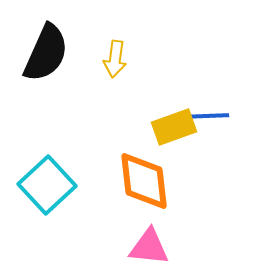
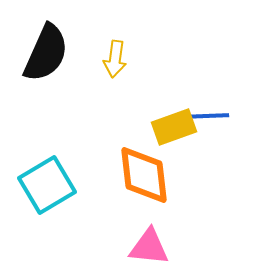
orange diamond: moved 6 px up
cyan square: rotated 12 degrees clockwise
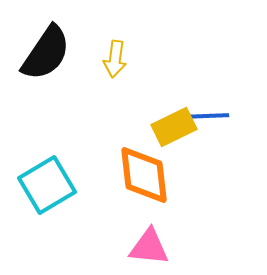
black semicircle: rotated 10 degrees clockwise
yellow rectangle: rotated 6 degrees counterclockwise
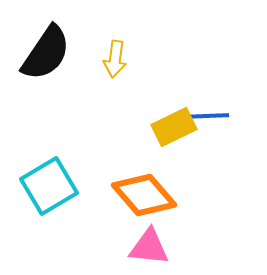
orange diamond: moved 20 px down; rotated 34 degrees counterclockwise
cyan square: moved 2 px right, 1 px down
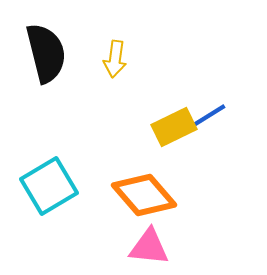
black semicircle: rotated 48 degrees counterclockwise
blue line: moved 1 px left, 2 px down; rotated 30 degrees counterclockwise
